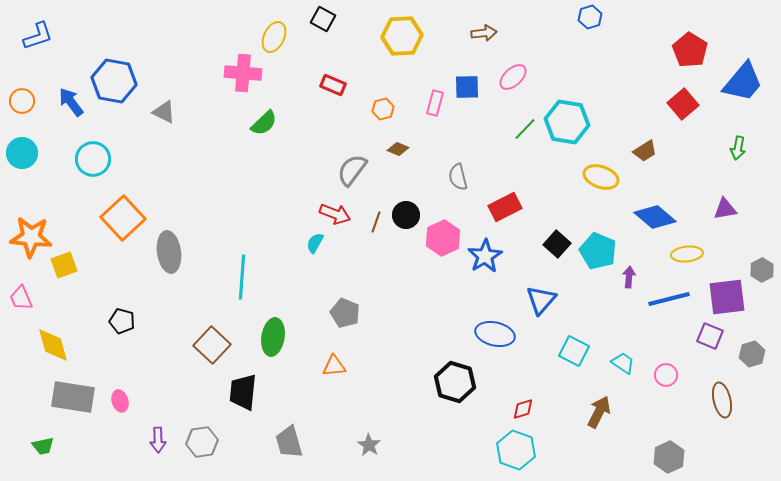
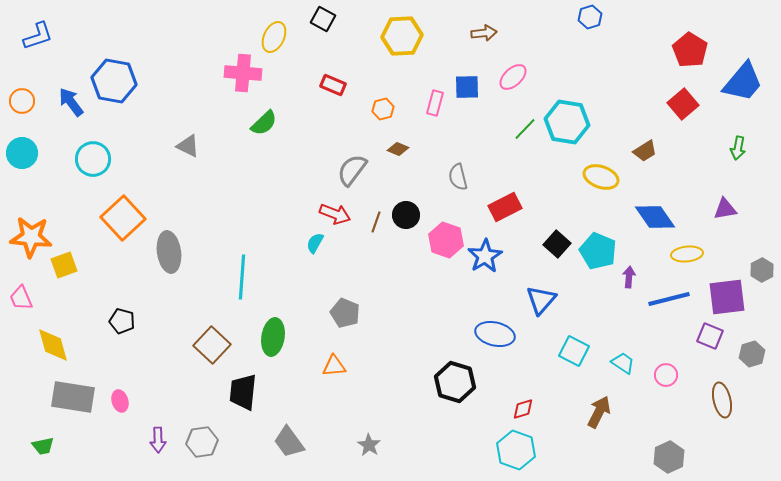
gray triangle at (164, 112): moved 24 px right, 34 px down
blue diamond at (655, 217): rotated 15 degrees clockwise
pink hexagon at (443, 238): moved 3 px right, 2 px down; rotated 16 degrees counterclockwise
gray trapezoid at (289, 442): rotated 20 degrees counterclockwise
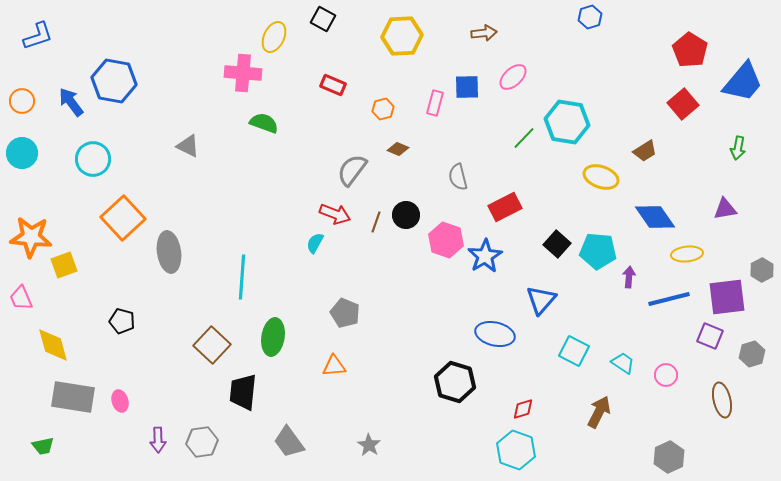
green semicircle at (264, 123): rotated 116 degrees counterclockwise
green line at (525, 129): moved 1 px left, 9 px down
cyan pentagon at (598, 251): rotated 18 degrees counterclockwise
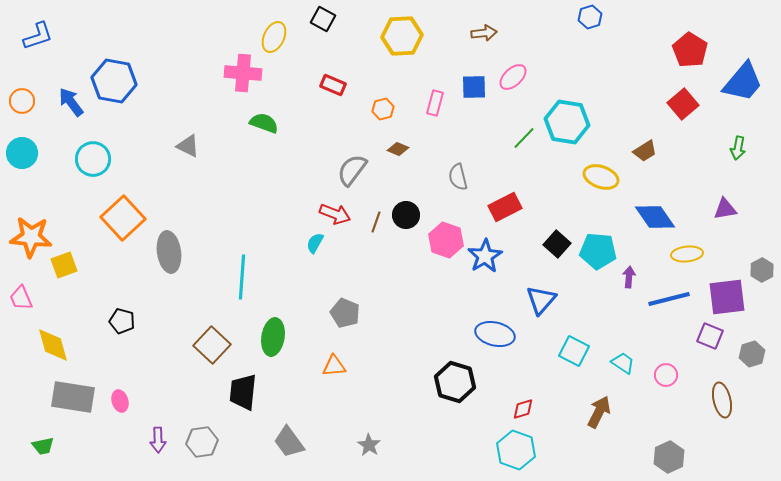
blue square at (467, 87): moved 7 px right
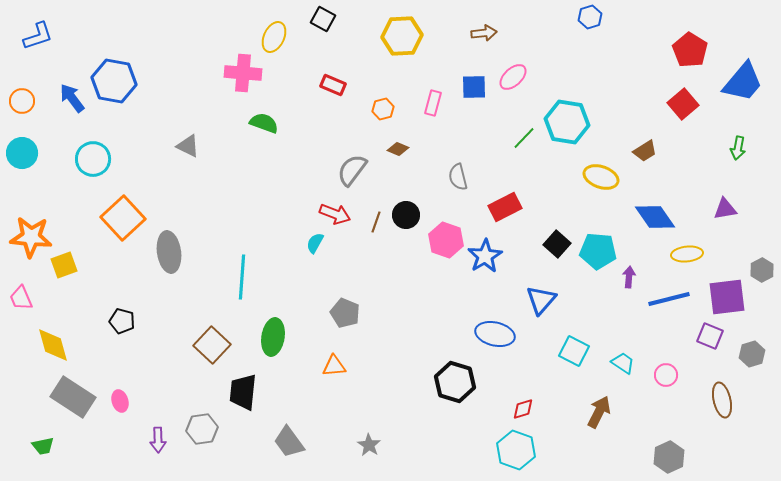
blue arrow at (71, 102): moved 1 px right, 4 px up
pink rectangle at (435, 103): moved 2 px left
gray rectangle at (73, 397): rotated 24 degrees clockwise
gray hexagon at (202, 442): moved 13 px up
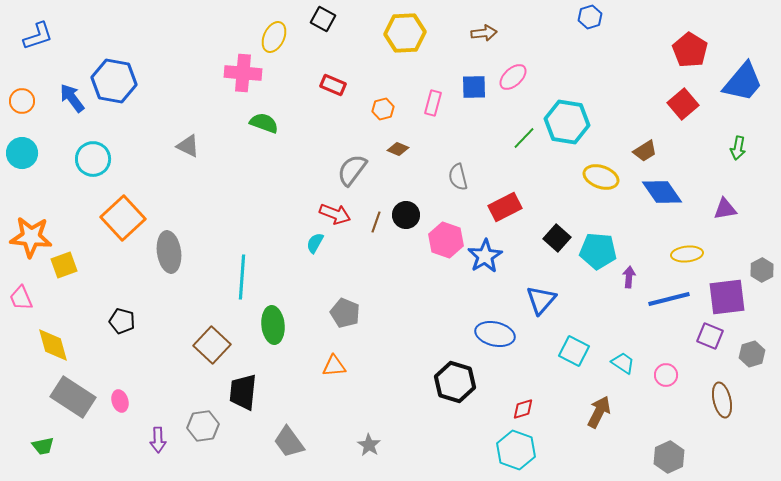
yellow hexagon at (402, 36): moved 3 px right, 3 px up
blue diamond at (655, 217): moved 7 px right, 25 px up
black square at (557, 244): moved 6 px up
green ellipse at (273, 337): moved 12 px up; rotated 15 degrees counterclockwise
gray hexagon at (202, 429): moved 1 px right, 3 px up
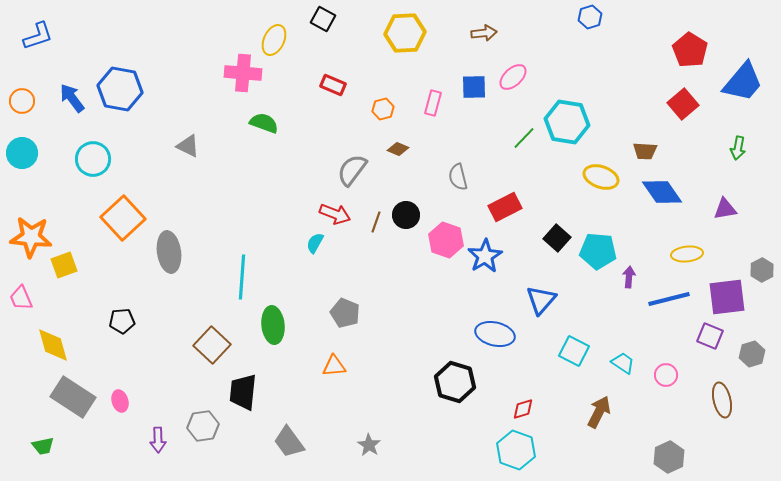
yellow ellipse at (274, 37): moved 3 px down
blue hexagon at (114, 81): moved 6 px right, 8 px down
brown trapezoid at (645, 151): rotated 35 degrees clockwise
black pentagon at (122, 321): rotated 20 degrees counterclockwise
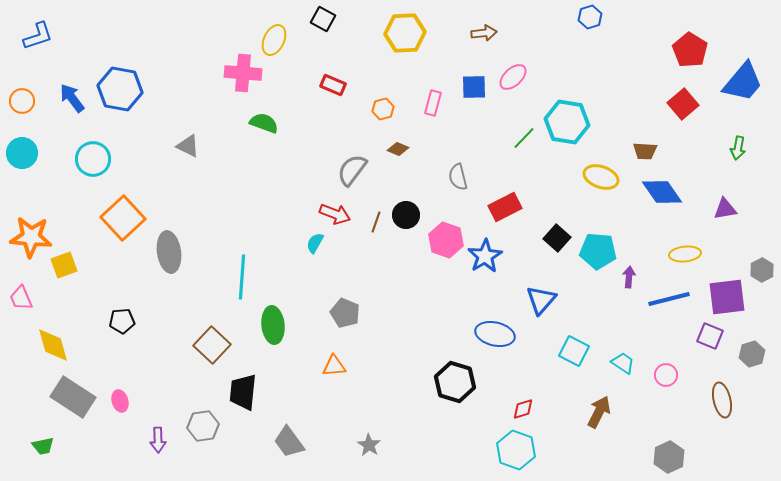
yellow ellipse at (687, 254): moved 2 px left
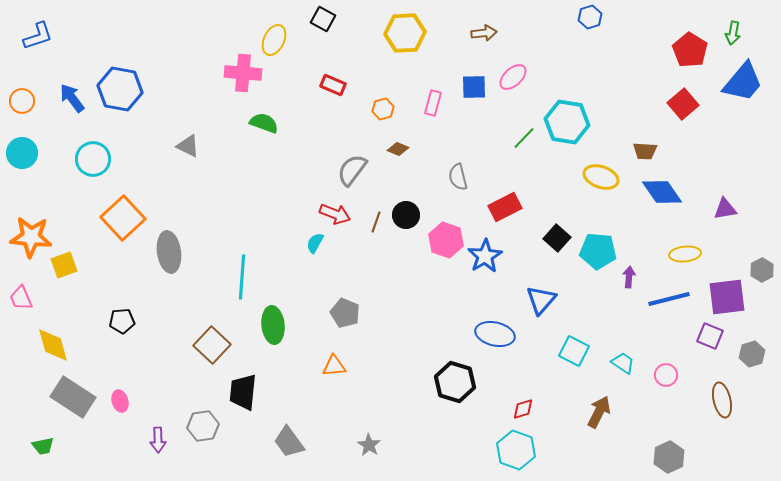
green arrow at (738, 148): moved 5 px left, 115 px up
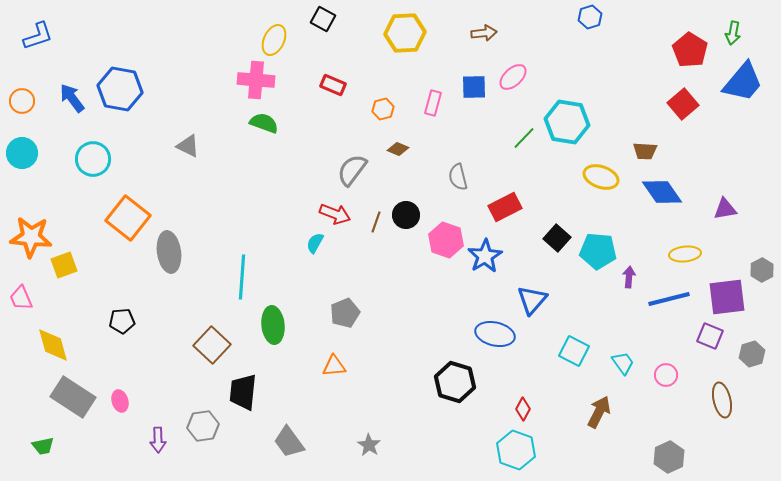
pink cross at (243, 73): moved 13 px right, 7 px down
orange square at (123, 218): moved 5 px right; rotated 9 degrees counterclockwise
blue triangle at (541, 300): moved 9 px left
gray pentagon at (345, 313): rotated 28 degrees clockwise
cyan trapezoid at (623, 363): rotated 20 degrees clockwise
red diamond at (523, 409): rotated 45 degrees counterclockwise
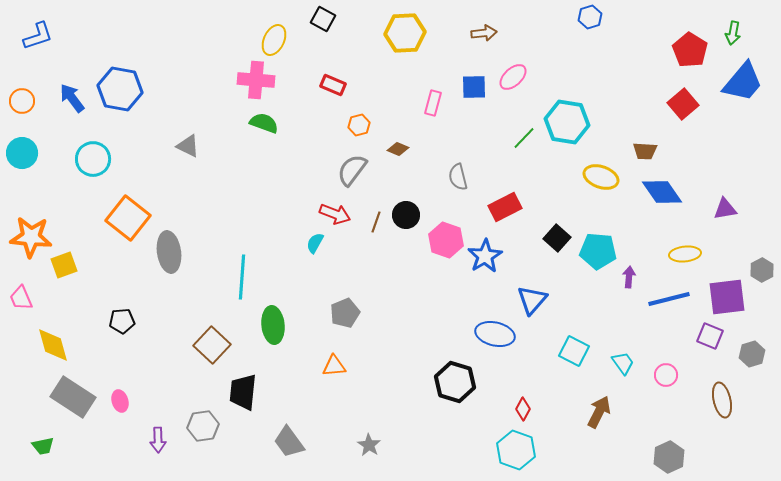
orange hexagon at (383, 109): moved 24 px left, 16 px down
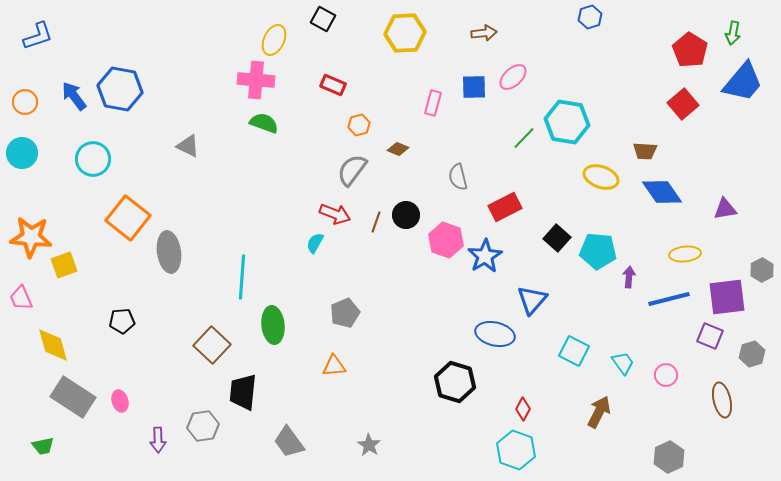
blue arrow at (72, 98): moved 2 px right, 2 px up
orange circle at (22, 101): moved 3 px right, 1 px down
